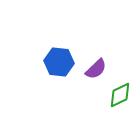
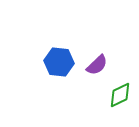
purple semicircle: moved 1 px right, 4 px up
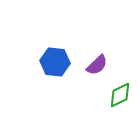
blue hexagon: moved 4 px left
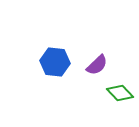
green diamond: moved 2 px up; rotated 72 degrees clockwise
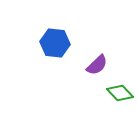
blue hexagon: moved 19 px up
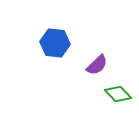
green diamond: moved 2 px left, 1 px down
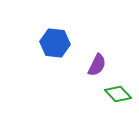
purple semicircle: rotated 20 degrees counterclockwise
